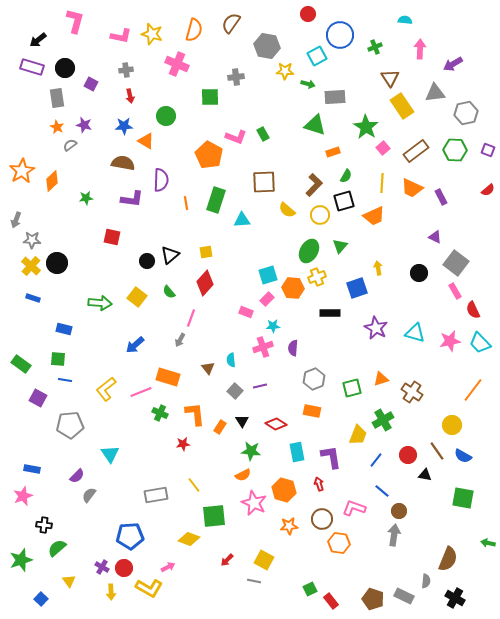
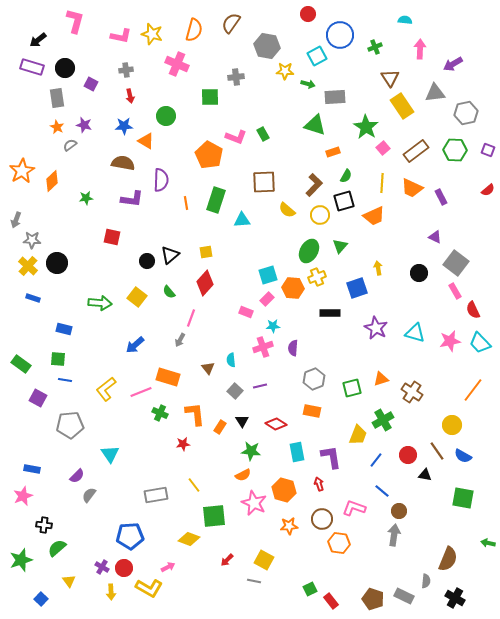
yellow cross at (31, 266): moved 3 px left
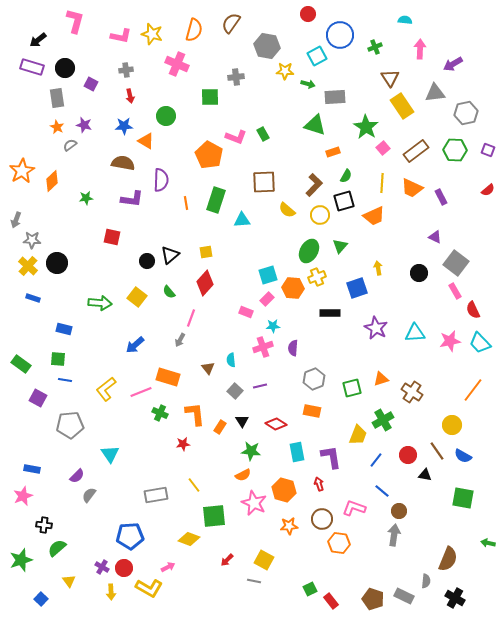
cyan triangle at (415, 333): rotated 20 degrees counterclockwise
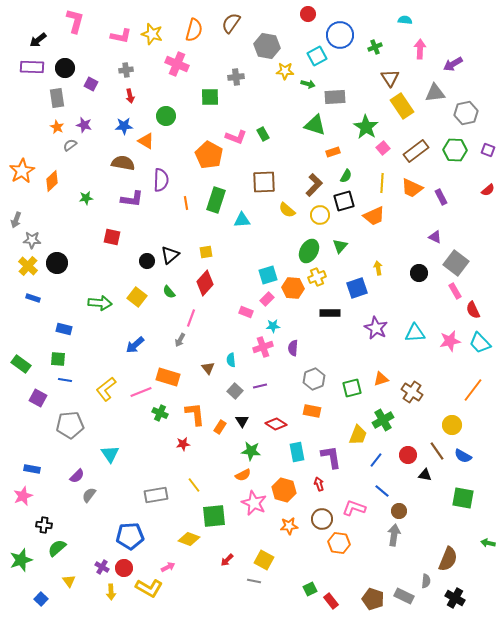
purple rectangle at (32, 67): rotated 15 degrees counterclockwise
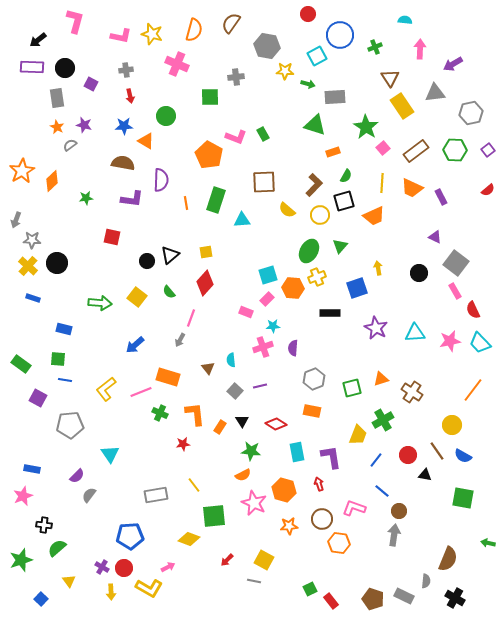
gray hexagon at (466, 113): moved 5 px right
purple square at (488, 150): rotated 32 degrees clockwise
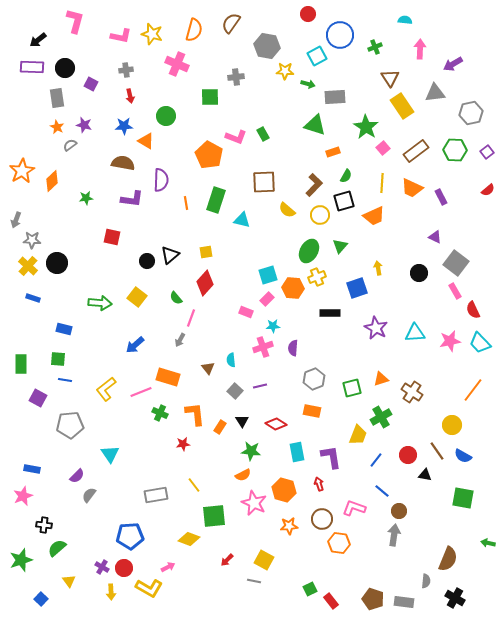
purple square at (488, 150): moved 1 px left, 2 px down
cyan triangle at (242, 220): rotated 18 degrees clockwise
green semicircle at (169, 292): moved 7 px right, 6 px down
green rectangle at (21, 364): rotated 54 degrees clockwise
green cross at (383, 420): moved 2 px left, 3 px up
gray rectangle at (404, 596): moved 6 px down; rotated 18 degrees counterclockwise
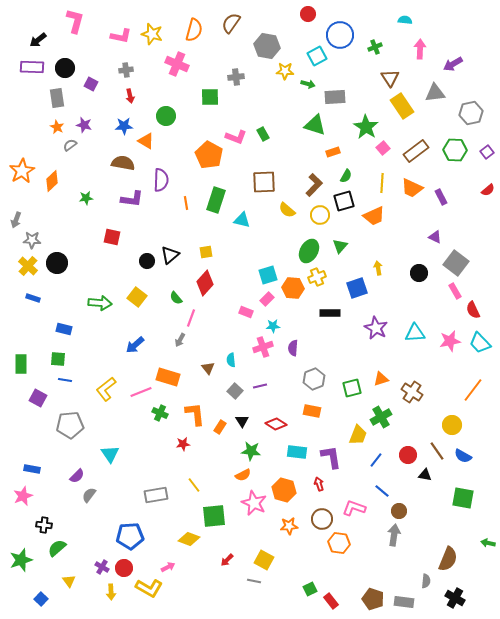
cyan rectangle at (297, 452): rotated 72 degrees counterclockwise
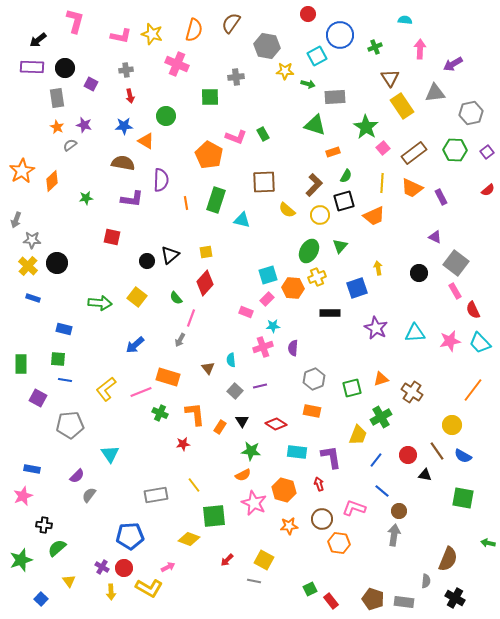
brown rectangle at (416, 151): moved 2 px left, 2 px down
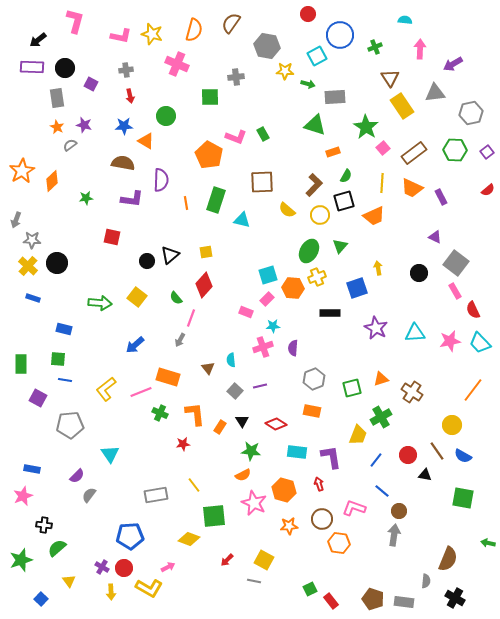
brown square at (264, 182): moved 2 px left
red diamond at (205, 283): moved 1 px left, 2 px down
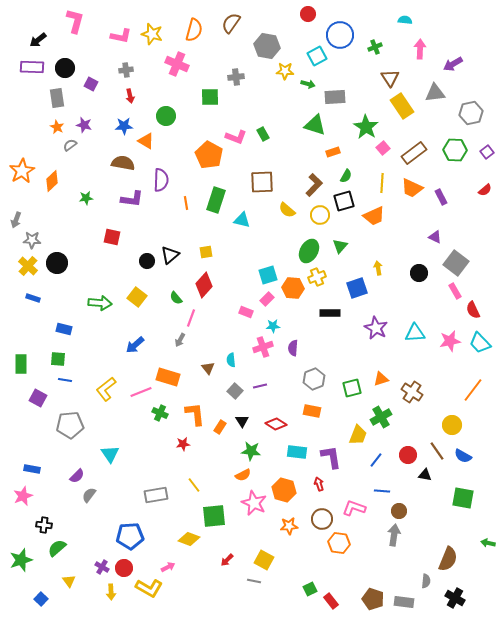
red semicircle at (488, 190): moved 3 px left
blue line at (382, 491): rotated 35 degrees counterclockwise
